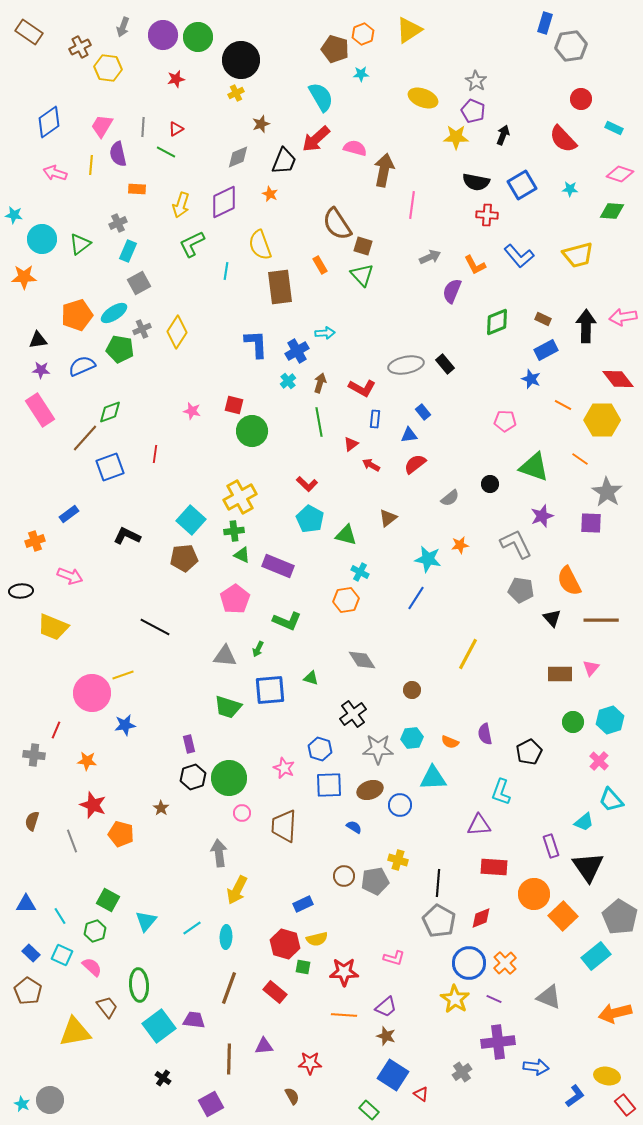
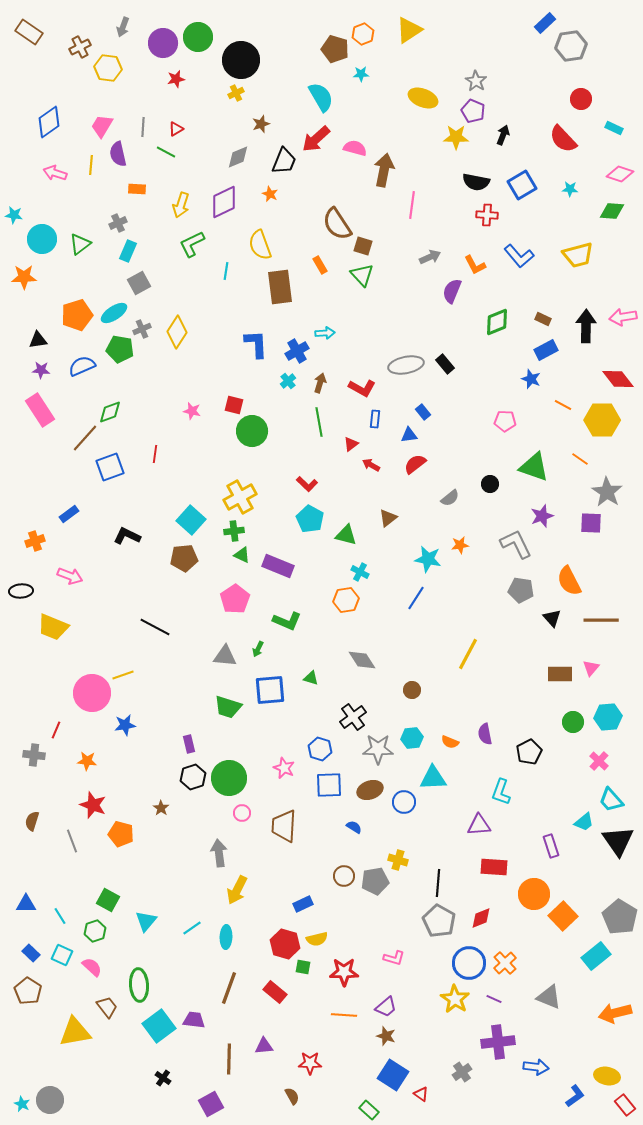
blue rectangle at (545, 23): rotated 30 degrees clockwise
purple circle at (163, 35): moved 8 px down
black cross at (353, 714): moved 3 px down
cyan hexagon at (610, 720): moved 2 px left, 3 px up; rotated 12 degrees clockwise
blue circle at (400, 805): moved 4 px right, 3 px up
black triangle at (588, 867): moved 30 px right, 26 px up
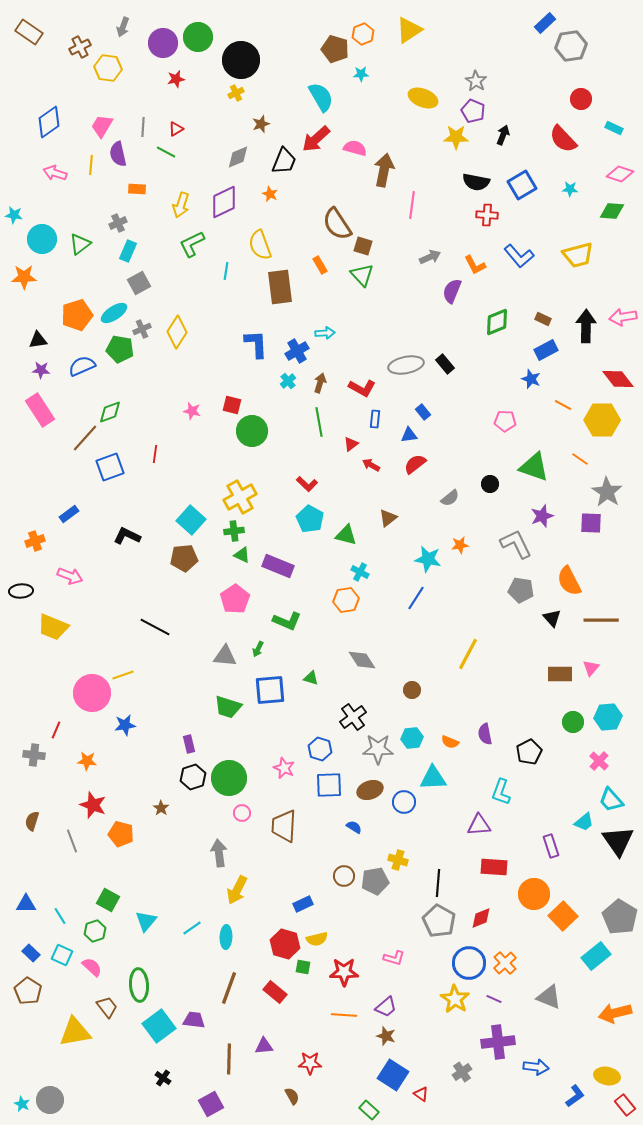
red square at (234, 405): moved 2 px left
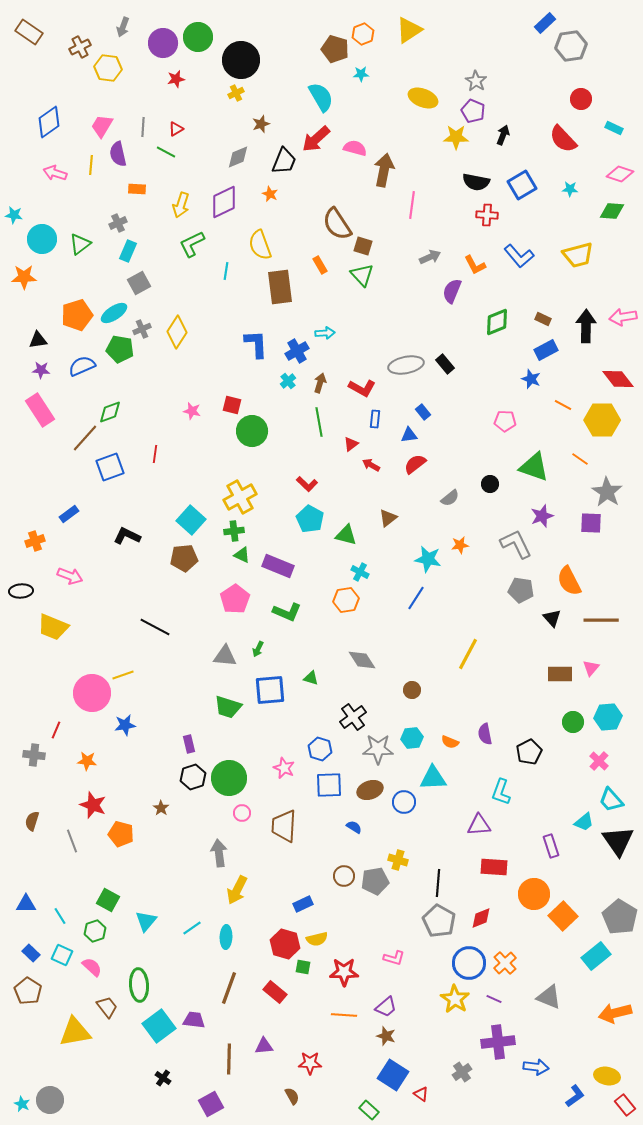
green L-shape at (287, 621): moved 9 px up
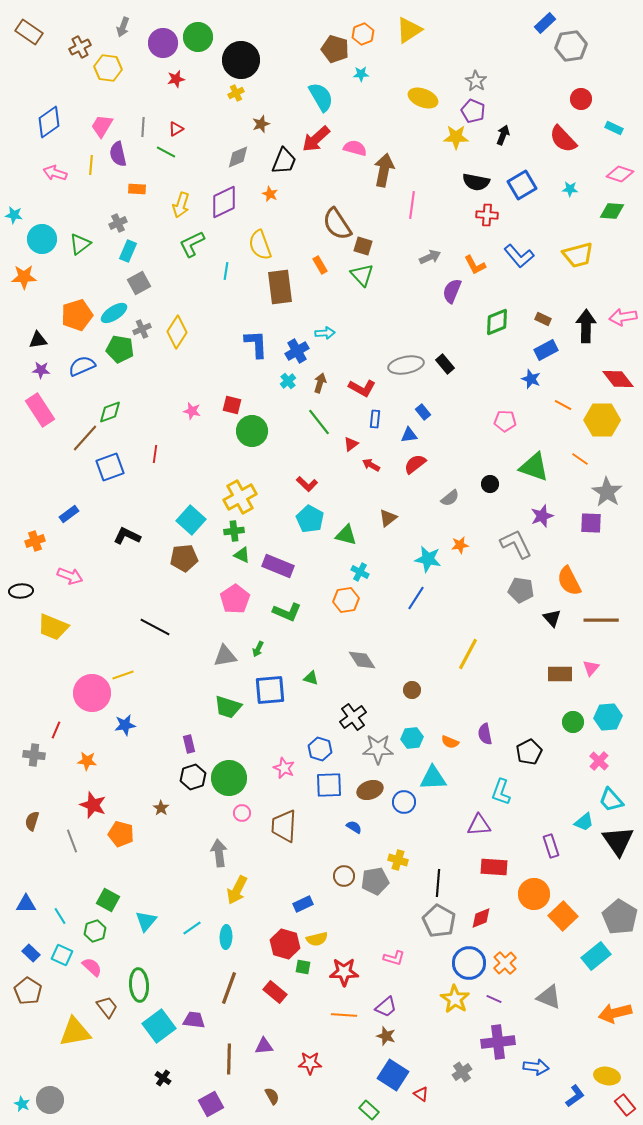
green line at (319, 422): rotated 28 degrees counterclockwise
gray triangle at (225, 656): rotated 15 degrees counterclockwise
brown semicircle at (292, 1096): moved 20 px left
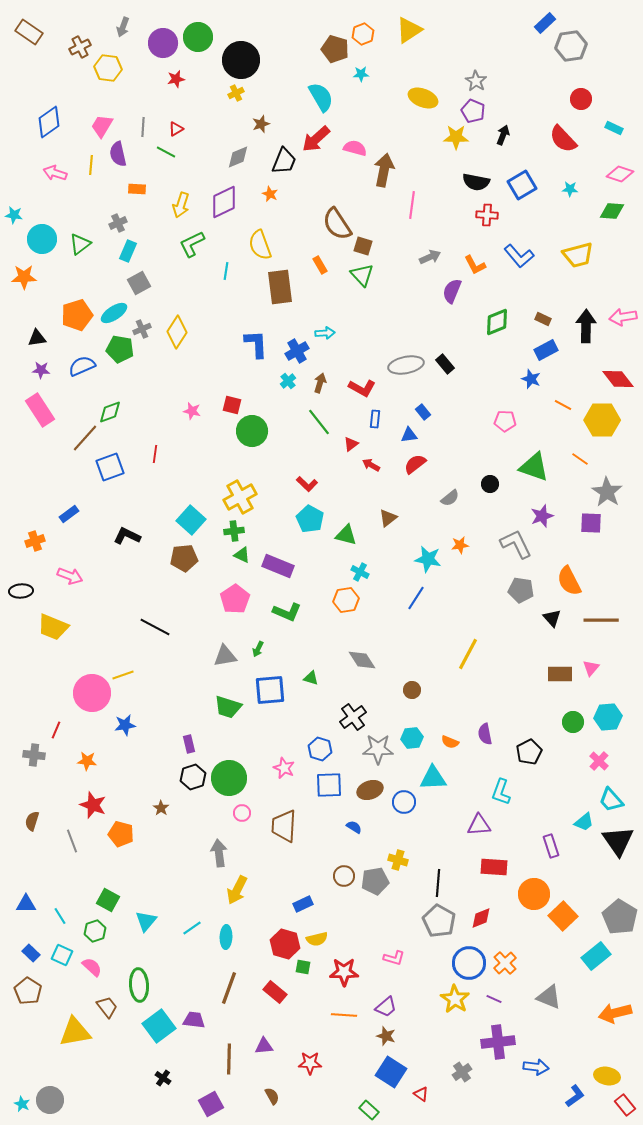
black triangle at (38, 340): moved 1 px left, 2 px up
blue square at (393, 1075): moved 2 px left, 3 px up
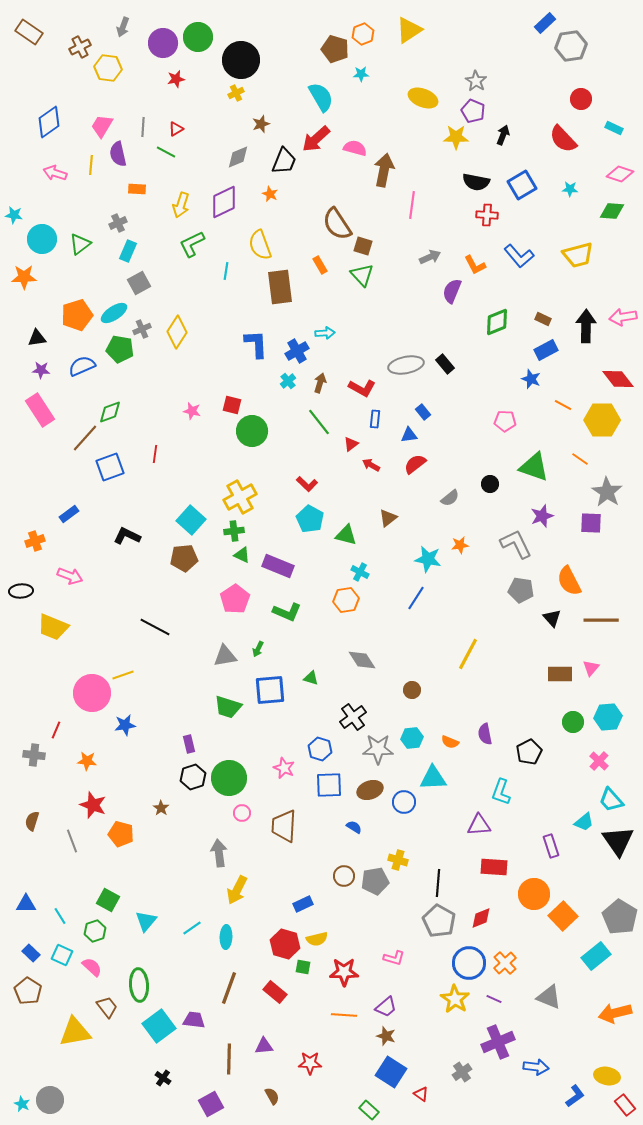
purple cross at (498, 1042): rotated 16 degrees counterclockwise
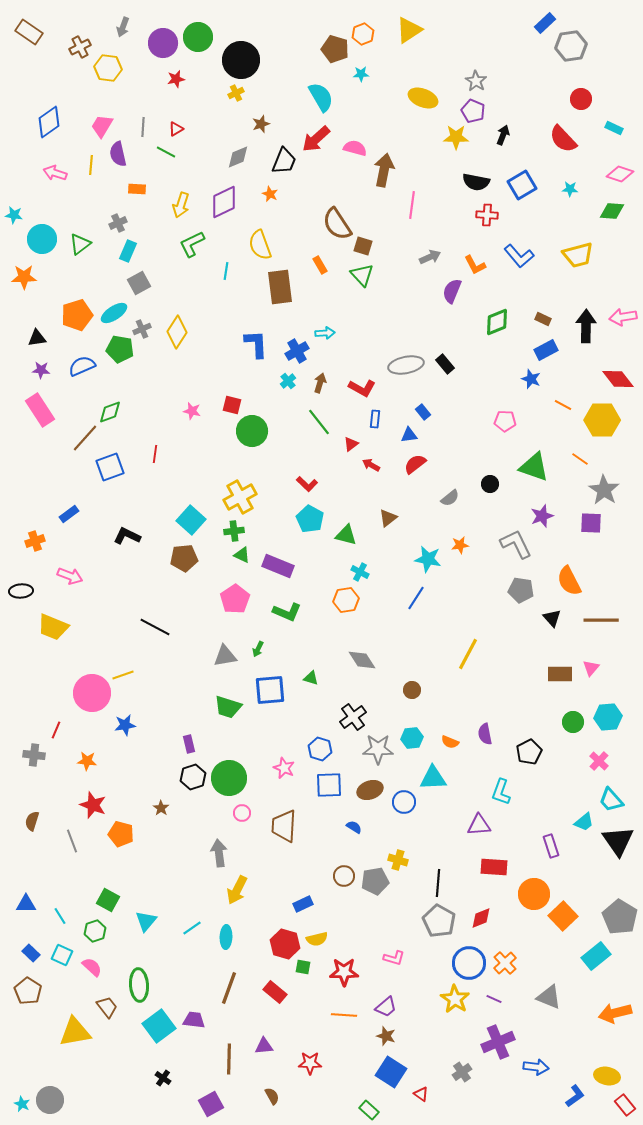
gray star at (607, 492): moved 3 px left, 2 px up
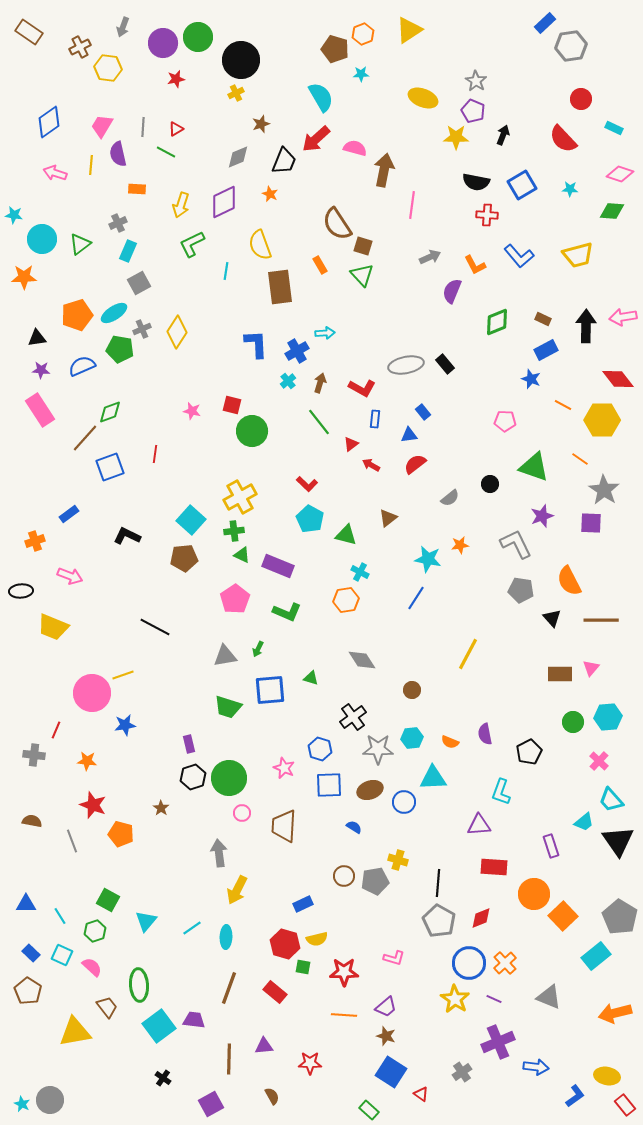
brown semicircle at (32, 821): rotated 84 degrees clockwise
